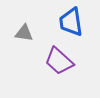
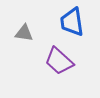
blue trapezoid: moved 1 px right
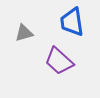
gray triangle: rotated 24 degrees counterclockwise
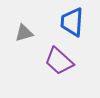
blue trapezoid: rotated 12 degrees clockwise
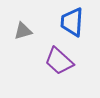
gray triangle: moved 1 px left, 2 px up
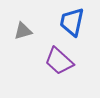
blue trapezoid: rotated 8 degrees clockwise
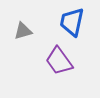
purple trapezoid: rotated 12 degrees clockwise
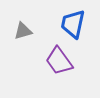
blue trapezoid: moved 1 px right, 2 px down
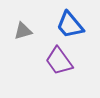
blue trapezoid: moved 3 px left, 1 px down; rotated 52 degrees counterclockwise
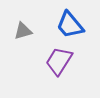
purple trapezoid: rotated 68 degrees clockwise
